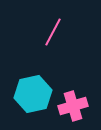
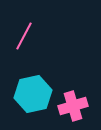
pink line: moved 29 px left, 4 px down
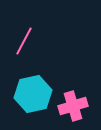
pink line: moved 5 px down
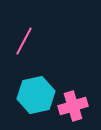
cyan hexagon: moved 3 px right, 1 px down
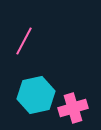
pink cross: moved 2 px down
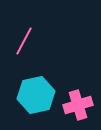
pink cross: moved 5 px right, 3 px up
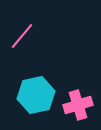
pink line: moved 2 px left, 5 px up; rotated 12 degrees clockwise
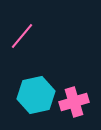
pink cross: moved 4 px left, 3 px up
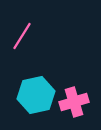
pink line: rotated 8 degrees counterclockwise
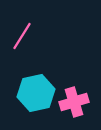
cyan hexagon: moved 2 px up
